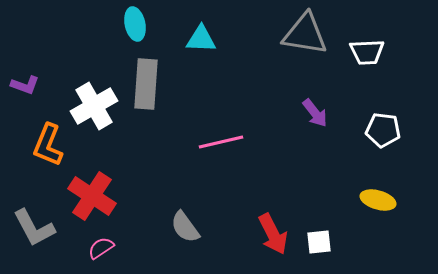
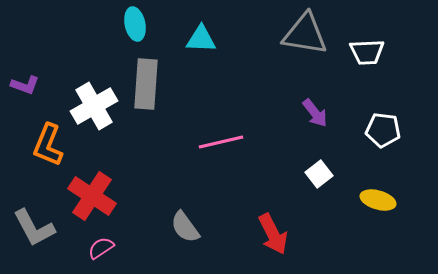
white square: moved 68 px up; rotated 32 degrees counterclockwise
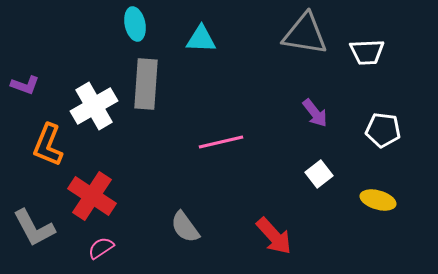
red arrow: moved 1 px right, 2 px down; rotated 15 degrees counterclockwise
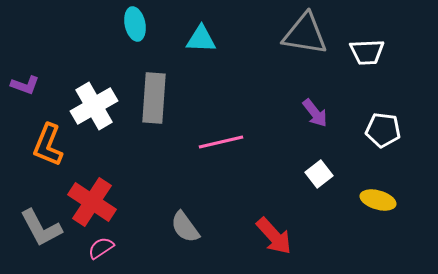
gray rectangle: moved 8 px right, 14 px down
red cross: moved 6 px down
gray L-shape: moved 7 px right
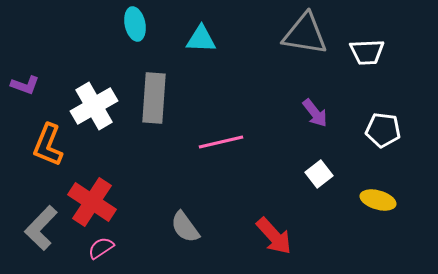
gray L-shape: rotated 72 degrees clockwise
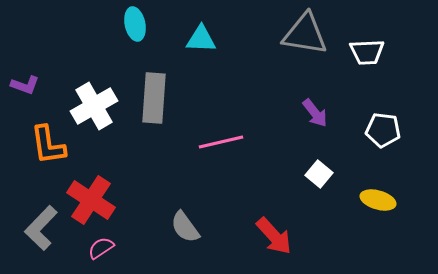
orange L-shape: rotated 30 degrees counterclockwise
white square: rotated 12 degrees counterclockwise
red cross: moved 1 px left, 2 px up
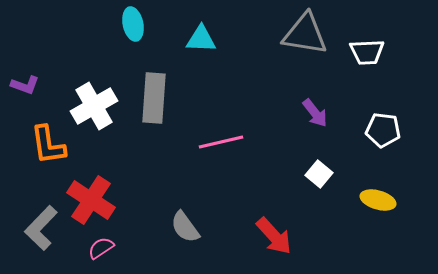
cyan ellipse: moved 2 px left
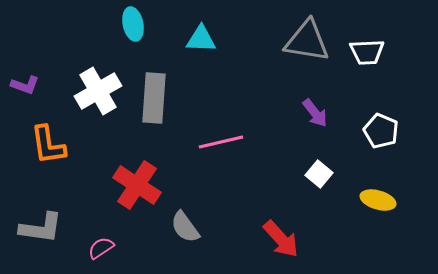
gray triangle: moved 2 px right, 7 px down
white cross: moved 4 px right, 15 px up
white pentagon: moved 2 px left, 1 px down; rotated 16 degrees clockwise
red cross: moved 46 px right, 15 px up
gray L-shape: rotated 126 degrees counterclockwise
red arrow: moved 7 px right, 3 px down
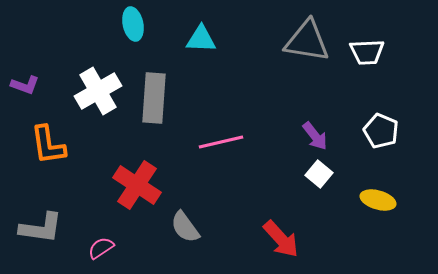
purple arrow: moved 23 px down
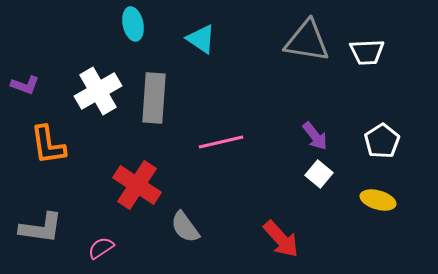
cyan triangle: rotated 32 degrees clockwise
white pentagon: moved 1 px right, 10 px down; rotated 16 degrees clockwise
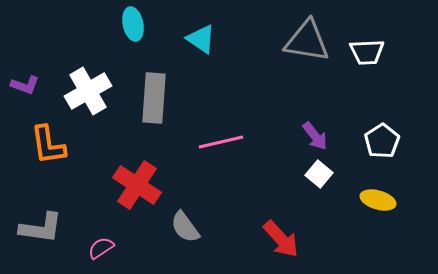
white cross: moved 10 px left
